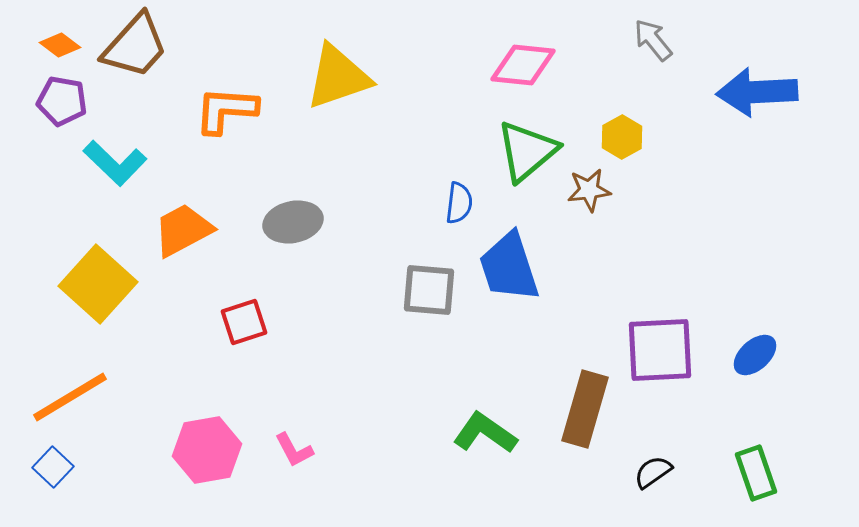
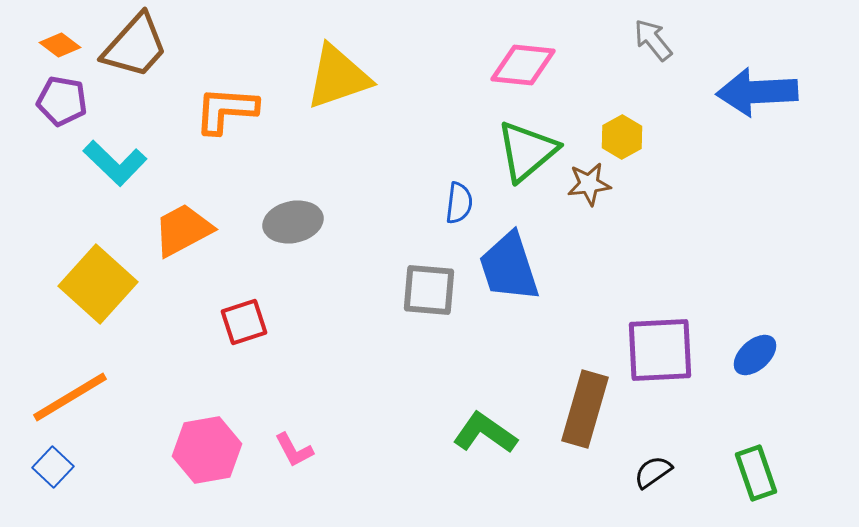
brown star: moved 6 px up
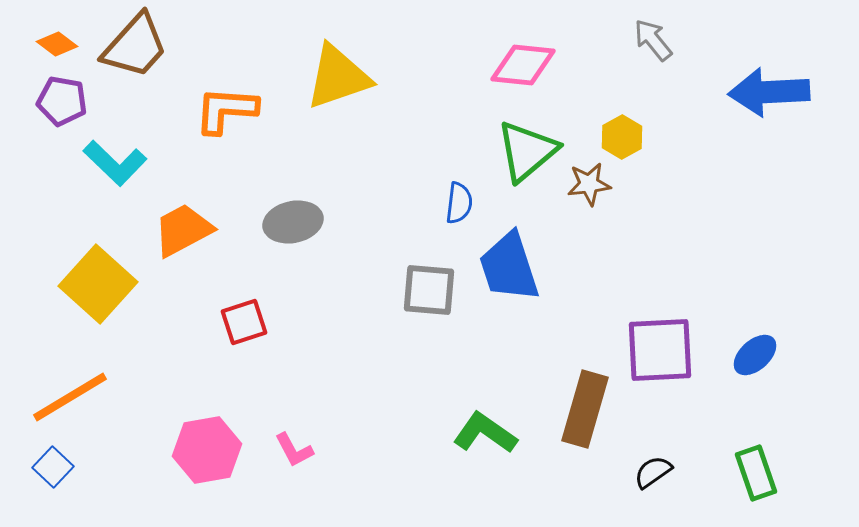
orange diamond: moved 3 px left, 1 px up
blue arrow: moved 12 px right
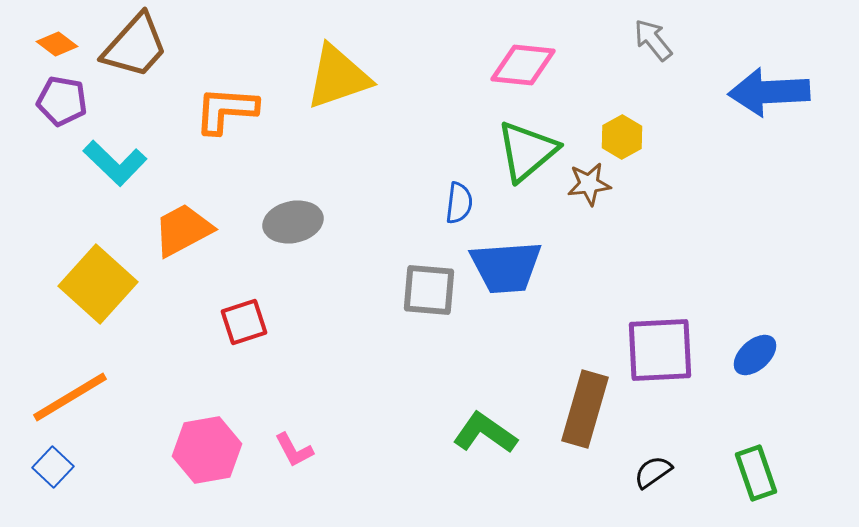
blue trapezoid: moved 3 px left; rotated 76 degrees counterclockwise
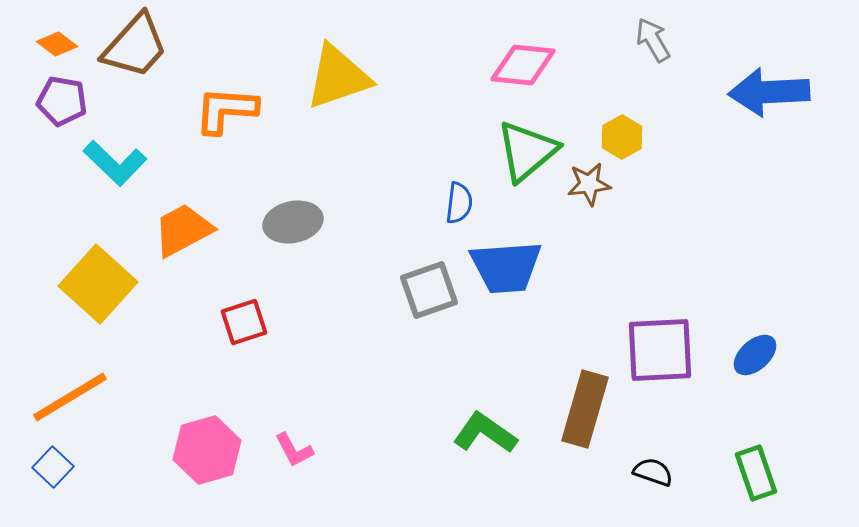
gray arrow: rotated 9 degrees clockwise
gray square: rotated 24 degrees counterclockwise
pink hexagon: rotated 6 degrees counterclockwise
black semicircle: rotated 54 degrees clockwise
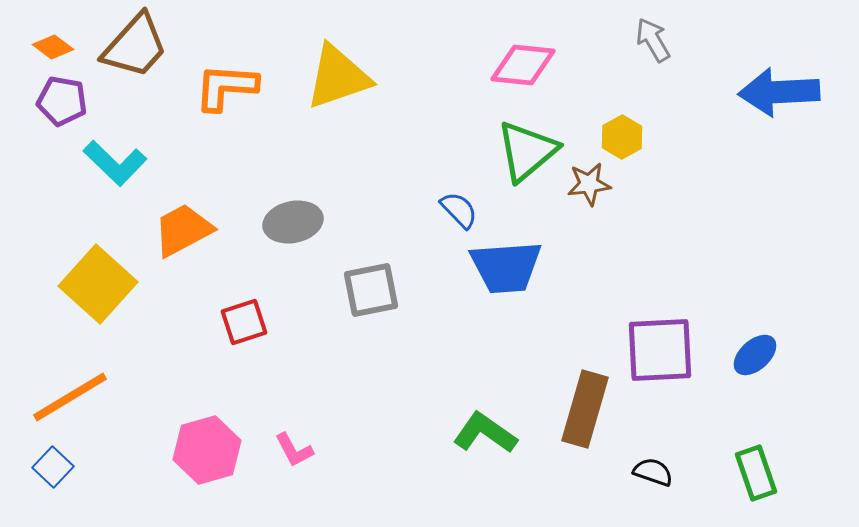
orange diamond: moved 4 px left, 3 px down
blue arrow: moved 10 px right
orange L-shape: moved 23 px up
blue semicircle: moved 7 px down; rotated 51 degrees counterclockwise
gray square: moved 58 px left; rotated 8 degrees clockwise
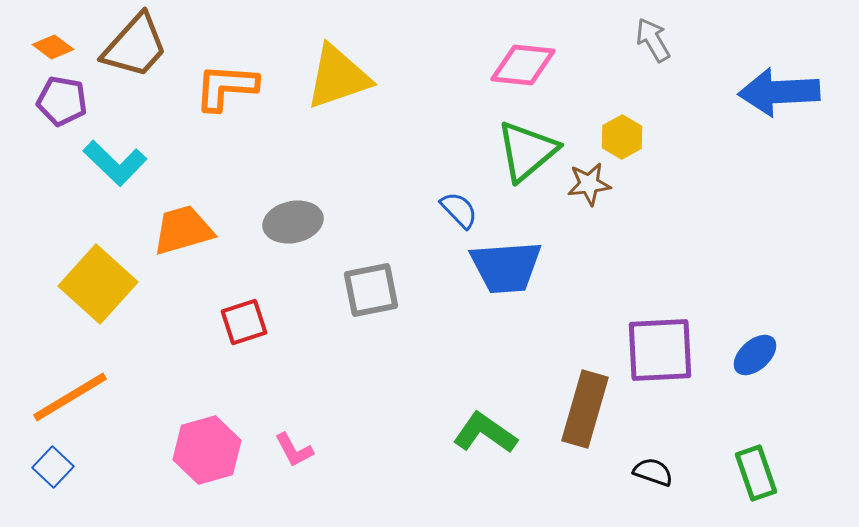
orange trapezoid: rotated 12 degrees clockwise
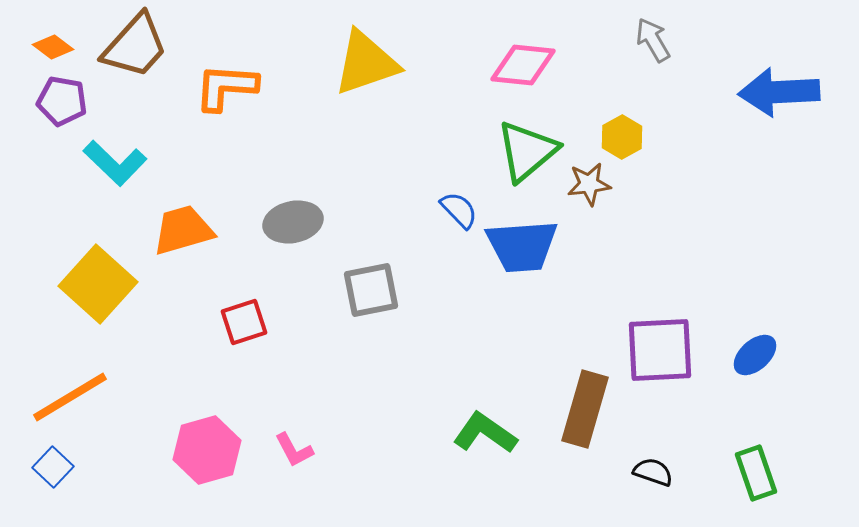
yellow triangle: moved 28 px right, 14 px up
blue trapezoid: moved 16 px right, 21 px up
